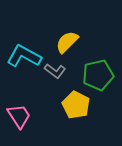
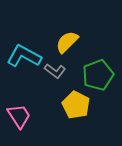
green pentagon: rotated 8 degrees counterclockwise
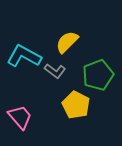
pink trapezoid: moved 1 px right, 1 px down; rotated 8 degrees counterclockwise
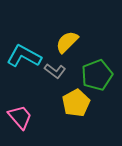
green pentagon: moved 1 px left
yellow pentagon: moved 2 px up; rotated 16 degrees clockwise
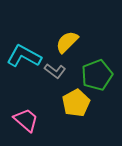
pink trapezoid: moved 6 px right, 3 px down; rotated 8 degrees counterclockwise
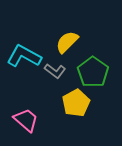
green pentagon: moved 4 px left, 3 px up; rotated 16 degrees counterclockwise
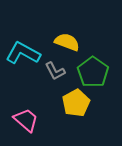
yellow semicircle: rotated 65 degrees clockwise
cyan L-shape: moved 1 px left, 3 px up
gray L-shape: rotated 25 degrees clockwise
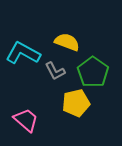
yellow pentagon: rotated 16 degrees clockwise
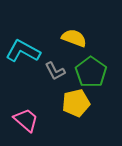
yellow semicircle: moved 7 px right, 4 px up
cyan L-shape: moved 2 px up
green pentagon: moved 2 px left
